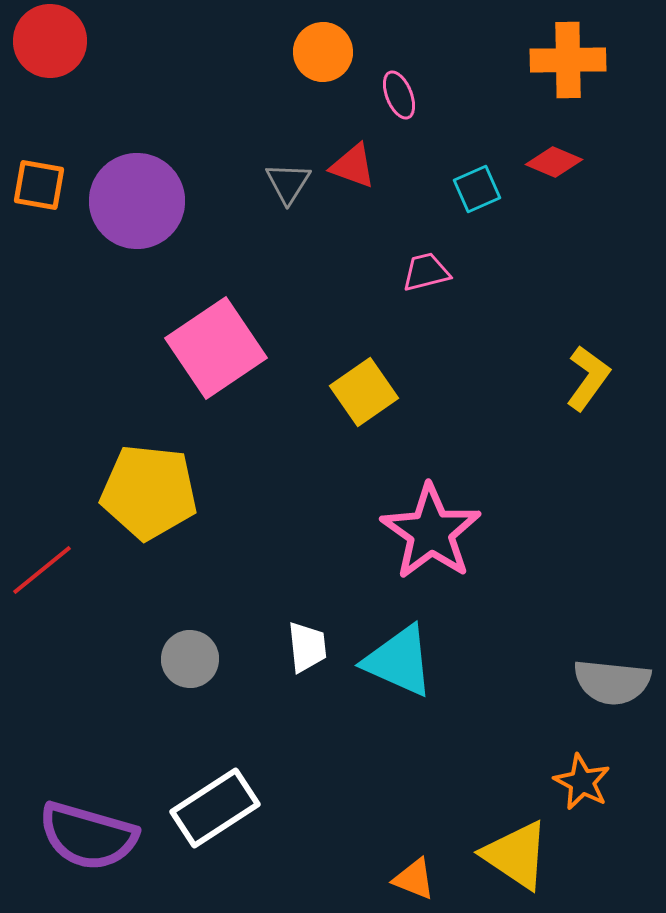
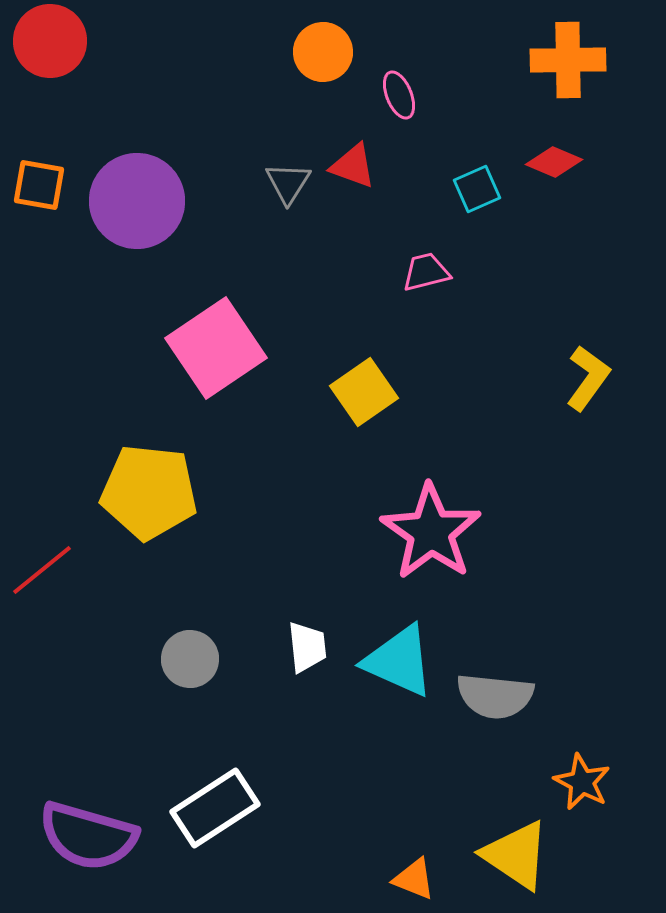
gray semicircle: moved 117 px left, 14 px down
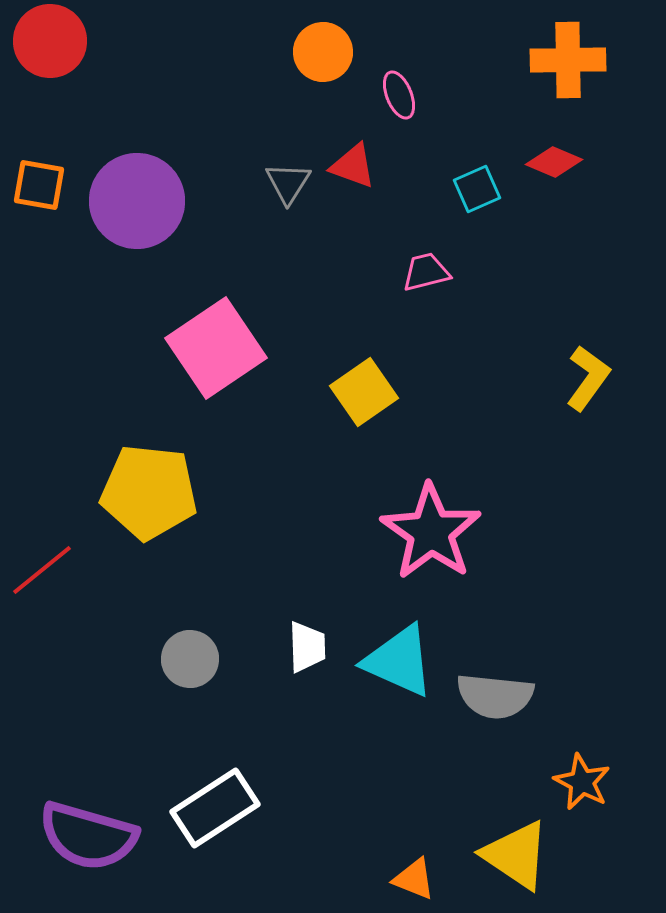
white trapezoid: rotated 4 degrees clockwise
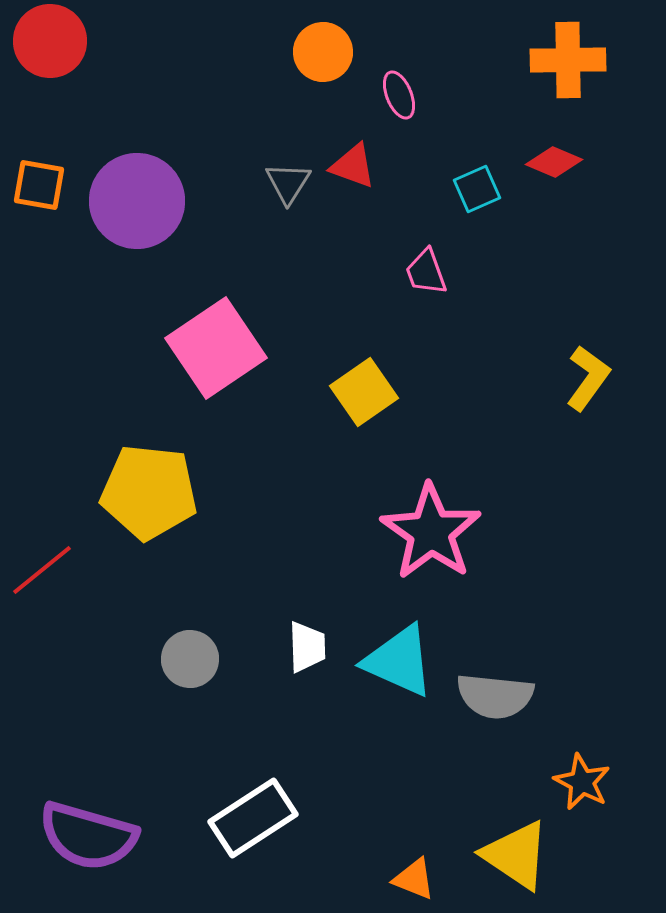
pink trapezoid: rotated 96 degrees counterclockwise
white rectangle: moved 38 px right, 10 px down
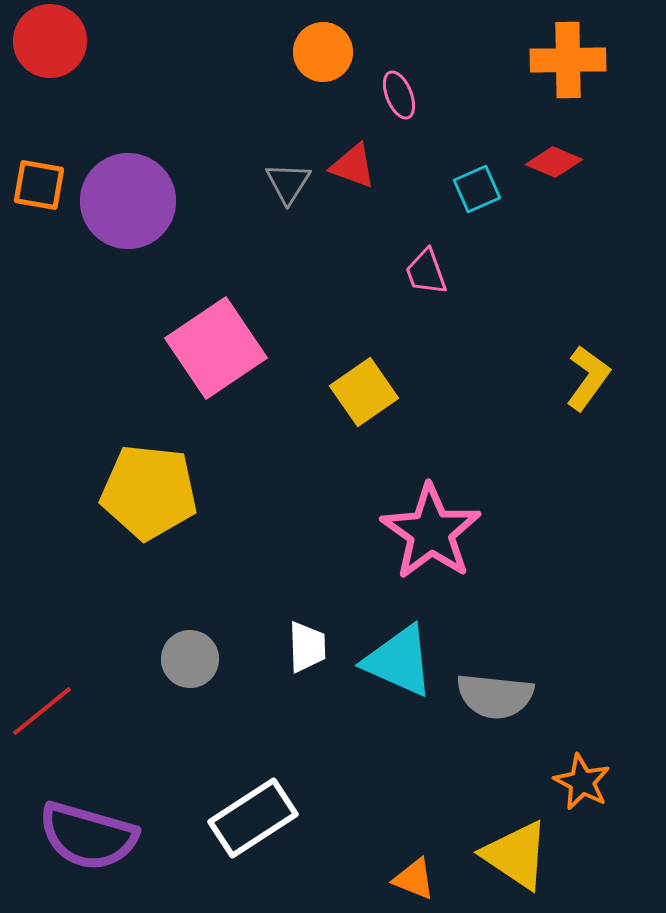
purple circle: moved 9 px left
red line: moved 141 px down
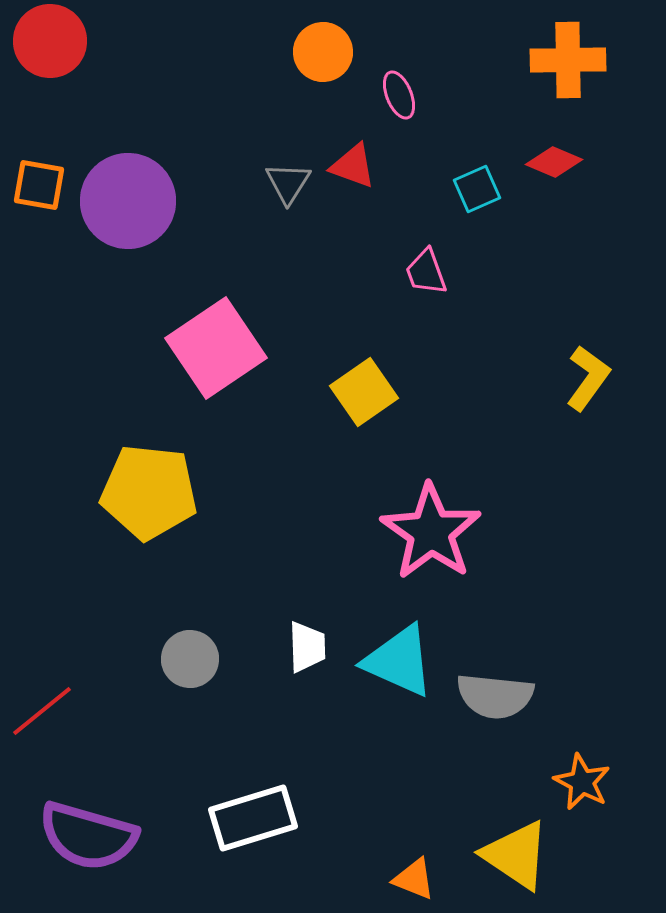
white rectangle: rotated 16 degrees clockwise
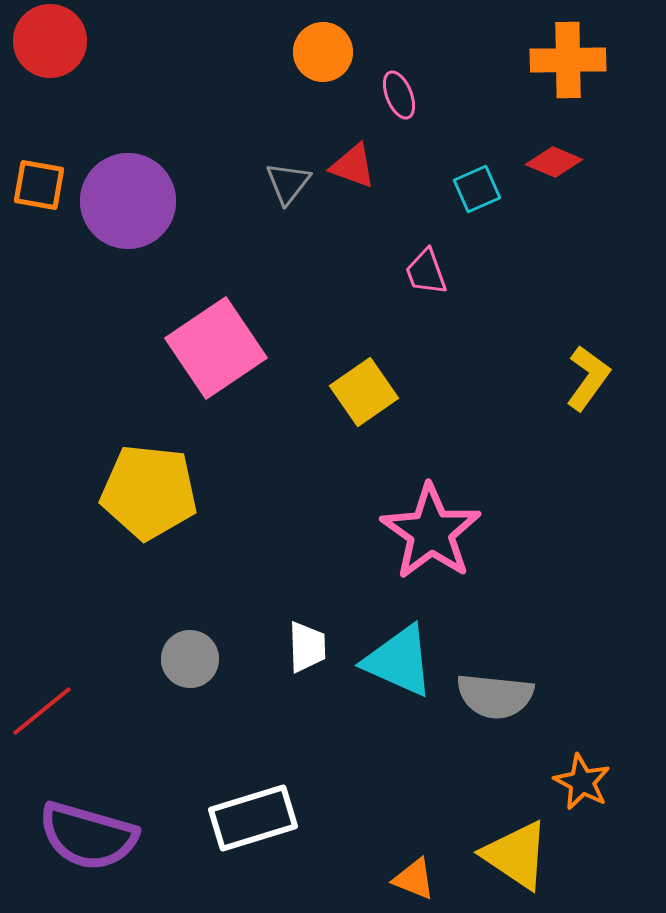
gray triangle: rotated 6 degrees clockwise
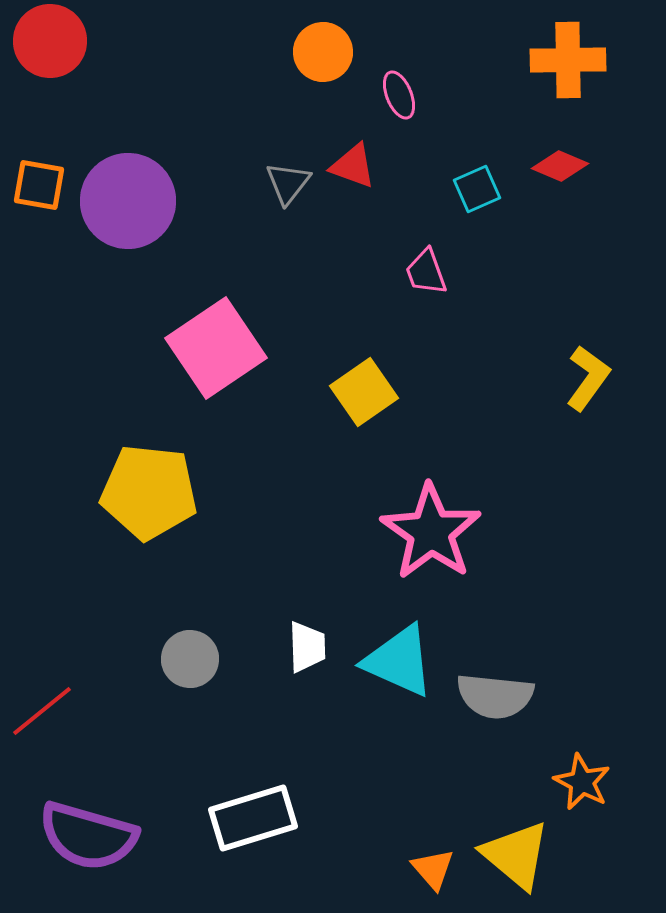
red diamond: moved 6 px right, 4 px down
yellow triangle: rotated 6 degrees clockwise
orange triangle: moved 19 px right, 10 px up; rotated 27 degrees clockwise
